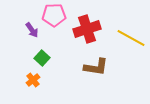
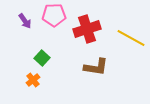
purple arrow: moved 7 px left, 9 px up
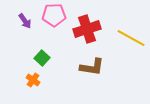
brown L-shape: moved 4 px left
orange cross: rotated 16 degrees counterclockwise
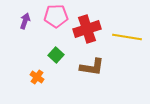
pink pentagon: moved 2 px right, 1 px down
purple arrow: rotated 126 degrees counterclockwise
yellow line: moved 4 px left, 1 px up; rotated 20 degrees counterclockwise
green square: moved 14 px right, 3 px up
orange cross: moved 4 px right, 3 px up
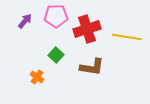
purple arrow: rotated 21 degrees clockwise
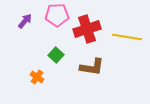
pink pentagon: moved 1 px right, 1 px up
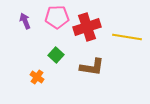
pink pentagon: moved 2 px down
purple arrow: rotated 63 degrees counterclockwise
red cross: moved 2 px up
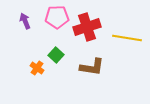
yellow line: moved 1 px down
orange cross: moved 9 px up
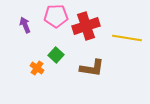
pink pentagon: moved 1 px left, 1 px up
purple arrow: moved 4 px down
red cross: moved 1 px left, 1 px up
brown L-shape: moved 1 px down
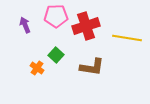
brown L-shape: moved 1 px up
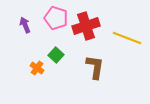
pink pentagon: moved 2 px down; rotated 20 degrees clockwise
yellow line: rotated 12 degrees clockwise
brown L-shape: moved 3 px right; rotated 90 degrees counterclockwise
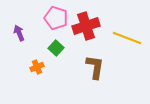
purple arrow: moved 6 px left, 8 px down
green square: moved 7 px up
orange cross: moved 1 px up; rotated 32 degrees clockwise
